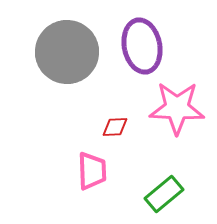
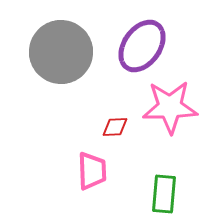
purple ellipse: rotated 46 degrees clockwise
gray circle: moved 6 px left
pink star: moved 7 px left, 1 px up; rotated 4 degrees counterclockwise
green rectangle: rotated 45 degrees counterclockwise
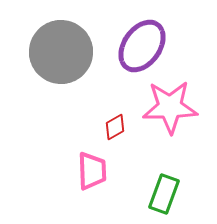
red diamond: rotated 28 degrees counterclockwise
green rectangle: rotated 15 degrees clockwise
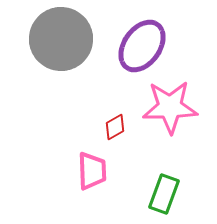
gray circle: moved 13 px up
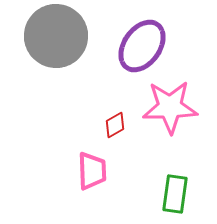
gray circle: moved 5 px left, 3 px up
red diamond: moved 2 px up
green rectangle: moved 11 px right; rotated 12 degrees counterclockwise
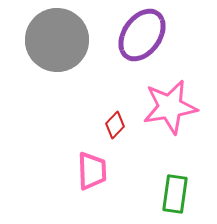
gray circle: moved 1 px right, 4 px down
purple ellipse: moved 11 px up
pink star: rotated 8 degrees counterclockwise
red diamond: rotated 16 degrees counterclockwise
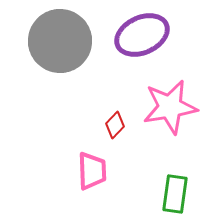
purple ellipse: rotated 30 degrees clockwise
gray circle: moved 3 px right, 1 px down
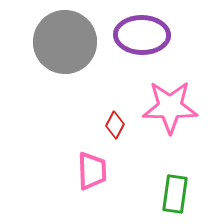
purple ellipse: rotated 26 degrees clockwise
gray circle: moved 5 px right, 1 px down
pink star: rotated 10 degrees clockwise
red diamond: rotated 16 degrees counterclockwise
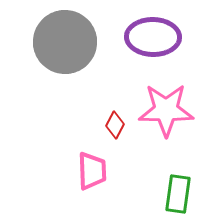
purple ellipse: moved 11 px right, 2 px down
pink star: moved 4 px left, 3 px down
green rectangle: moved 3 px right
